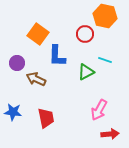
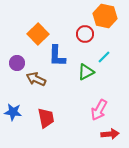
orange square: rotated 10 degrees clockwise
cyan line: moved 1 px left, 3 px up; rotated 64 degrees counterclockwise
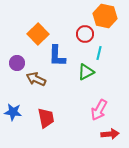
cyan line: moved 5 px left, 4 px up; rotated 32 degrees counterclockwise
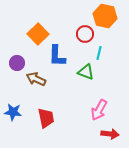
green triangle: rotated 48 degrees clockwise
red arrow: rotated 12 degrees clockwise
